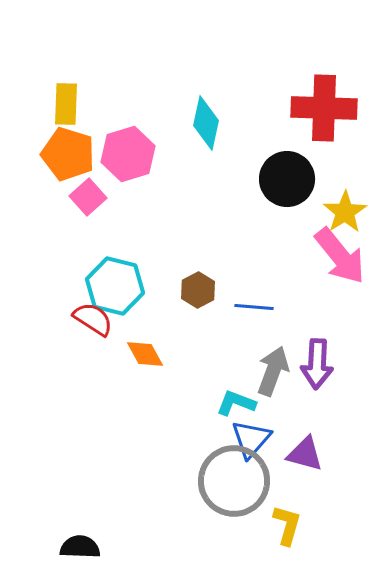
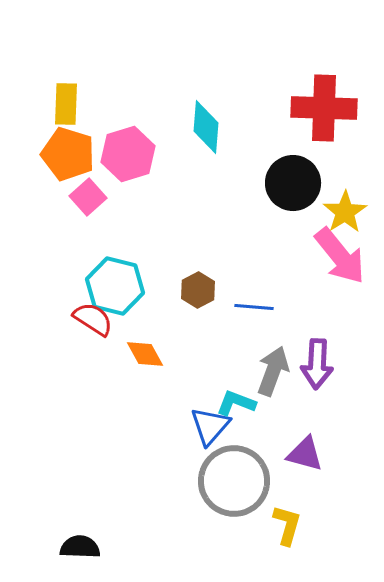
cyan diamond: moved 4 px down; rotated 8 degrees counterclockwise
black circle: moved 6 px right, 4 px down
blue triangle: moved 41 px left, 13 px up
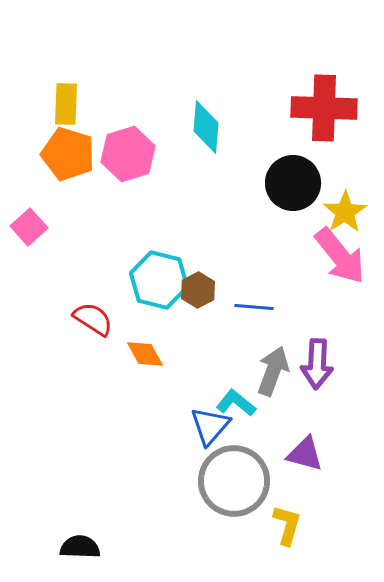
pink square: moved 59 px left, 30 px down
cyan hexagon: moved 44 px right, 6 px up
cyan L-shape: rotated 18 degrees clockwise
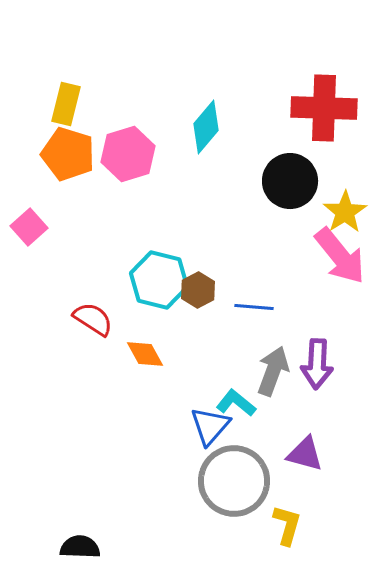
yellow rectangle: rotated 12 degrees clockwise
cyan diamond: rotated 36 degrees clockwise
black circle: moved 3 px left, 2 px up
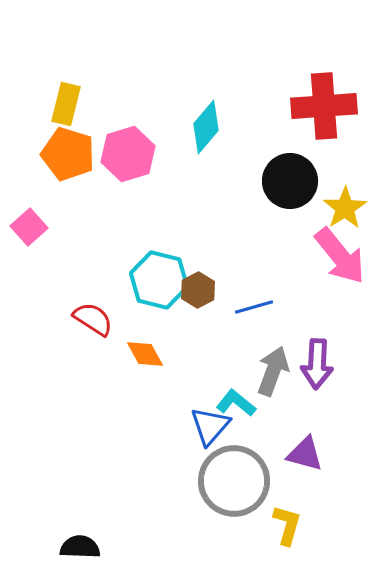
red cross: moved 2 px up; rotated 6 degrees counterclockwise
yellow star: moved 4 px up
blue line: rotated 21 degrees counterclockwise
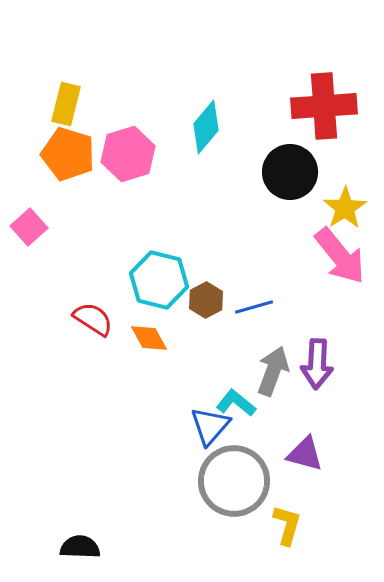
black circle: moved 9 px up
brown hexagon: moved 8 px right, 10 px down
orange diamond: moved 4 px right, 16 px up
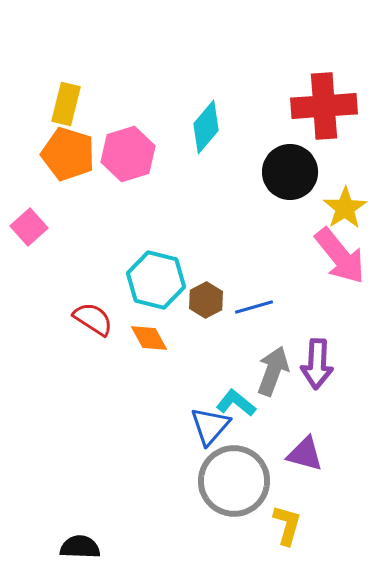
cyan hexagon: moved 3 px left
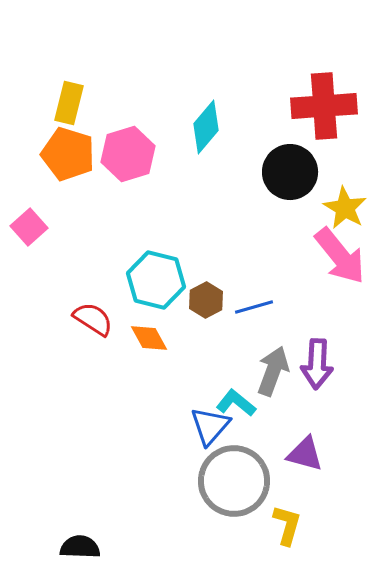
yellow rectangle: moved 3 px right, 1 px up
yellow star: rotated 9 degrees counterclockwise
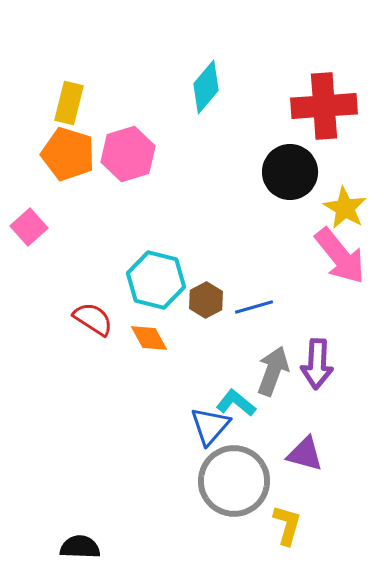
cyan diamond: moved 40 px up
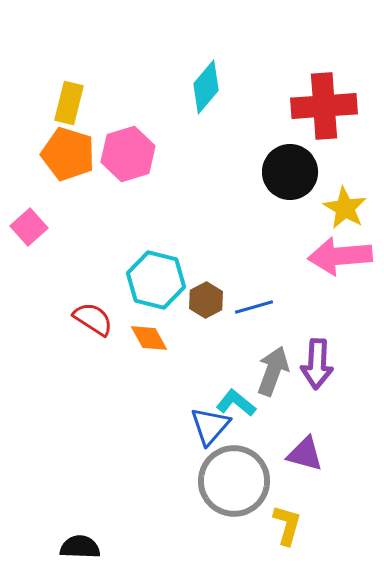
pink arrow: rotated 124 degrees clockwise
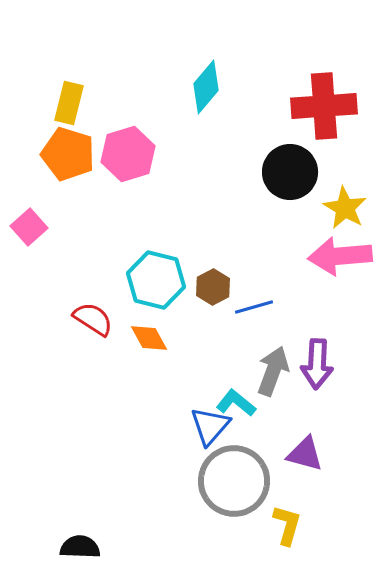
brown hexagon: moved 7 px right, 13 px up
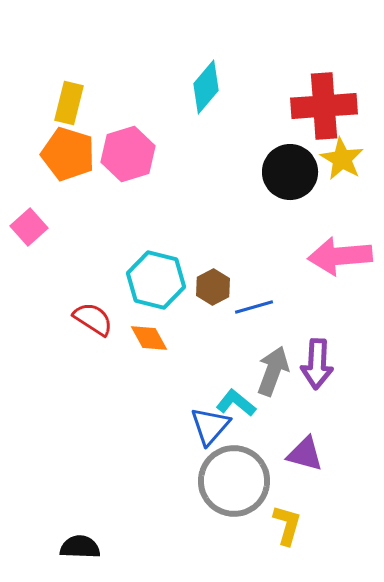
yellow star: moved 3 px left, 49 px up
